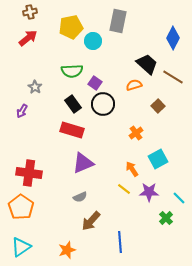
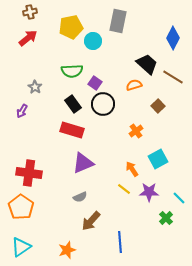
orange cross: moved 2 px up
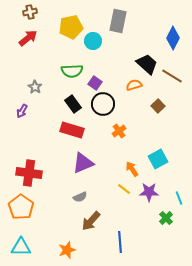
brown line: moved 1 px left, 1 px up
orange cross: moved 17 px left
cyan line: rotated 24 degrees clockwise
cyan triangle: rotated 35 degrees clockwise
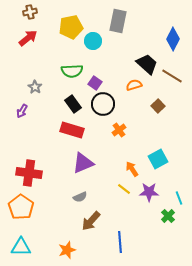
blue diamond: moved 1 px down
orange cross: moved 1 px up
green cross: moved 2 px right, 2 px up
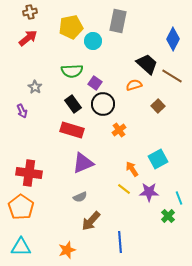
purple arrow: rotated 56 degrees counterclockwise
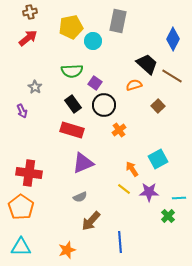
black circle: moved 1 px right, 1 px down
cyan line: rotated 72 degrees counterclockwise
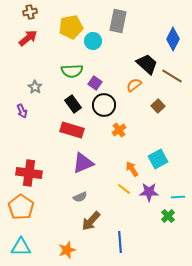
orange semicircle: rotated 21 degrees counterclockwise
cyan line: moved 1 px left, 1 px up
